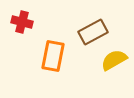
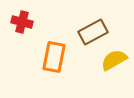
orange rectangle: moved 1 px right, 1 px down
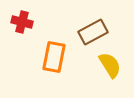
yellow semicircle: moved 4 px left, 5 px down; rotated 88 degrees clockwise
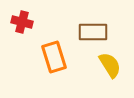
brown rectangle: rotated 28 degrees clockwise
orange rectangle: rotated 28 degrees counterclockwise
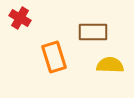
red cross: moved 2 px left, 4 px up; rotated 15 degrees clockwise
yellow semicircle: rotated 56 degrees counterclockwise
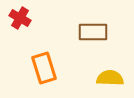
orange rectangle: moved 10 px left, 11 px down
yellow semicircle: moved 13 px down
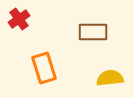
red cross: moved 1 px left, 1 px down; rotated 25 degrees clockwise
yellow semicircle: rotated 8 degrees counterclockwise
